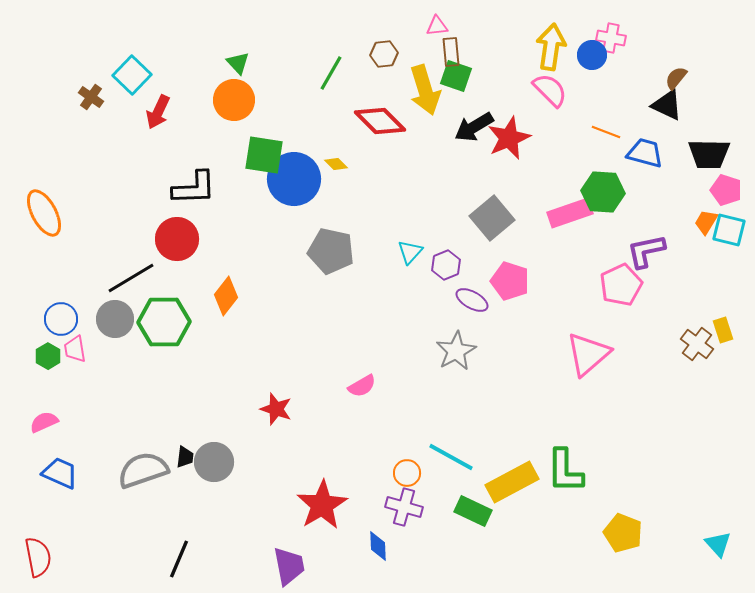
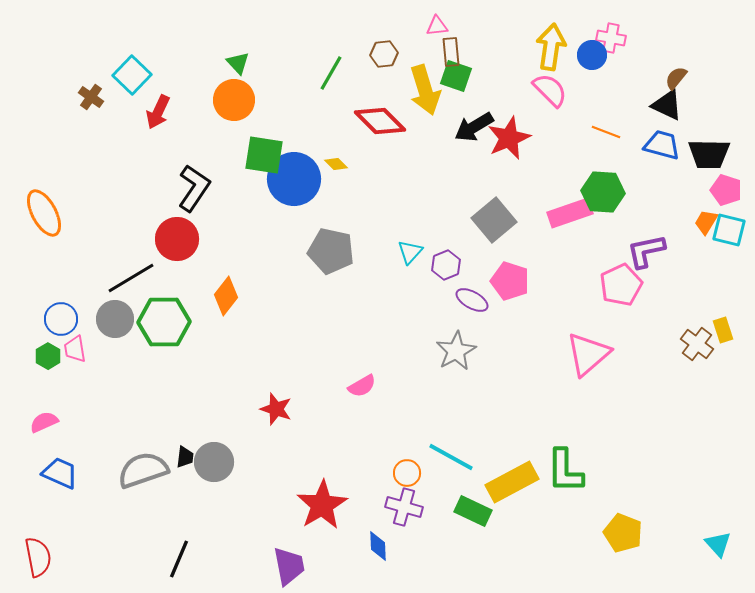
blue trapezoid at (645, 153): moved 17 px right, 8 px up
black L-shape at (194, 188): rotated 54 degrees counterclockwise
gray square at (492, 218): moved 2 px right, 2 px down
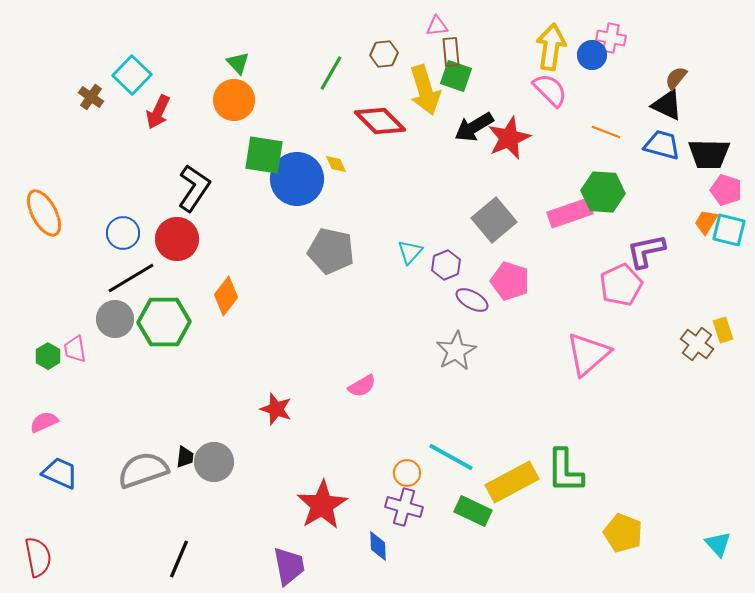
yellow diamond at (336, 164): rotated 20 degrees clockwise
blue circle at (294, 179): moved 3 px right
blue circle at (61, 319): moved 62 px right, 86 px up
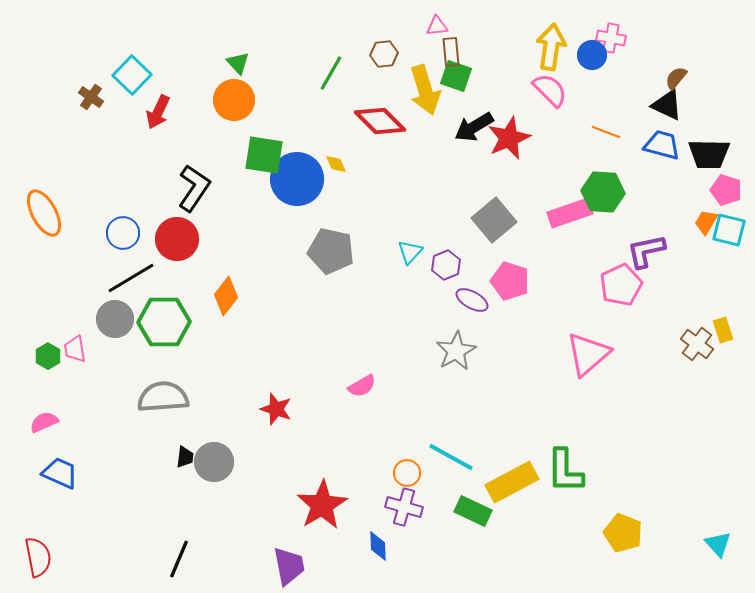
gray semicircle at (143, 470): moved 20 px right, 73 px up; rotated 15 degrees clockwise
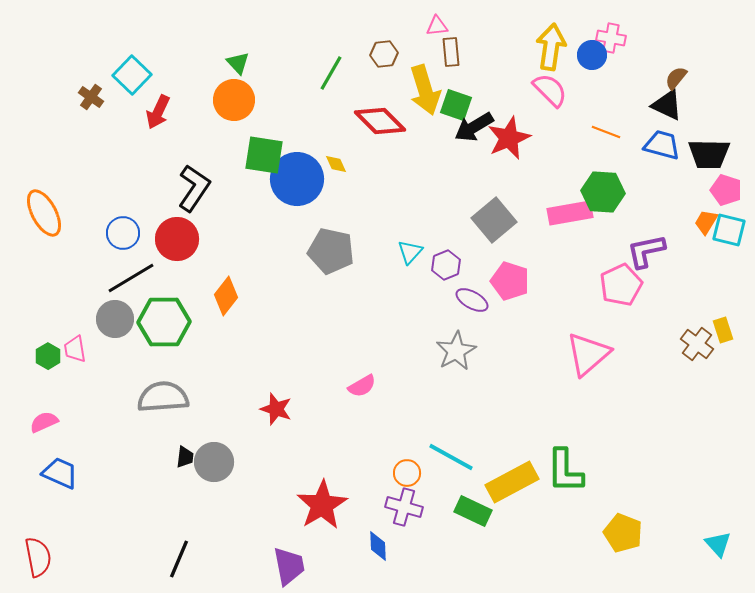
green square at (456, 76): moved 29 px down
pink rectangle at (570, 213): rotated 9 degrees clockwise
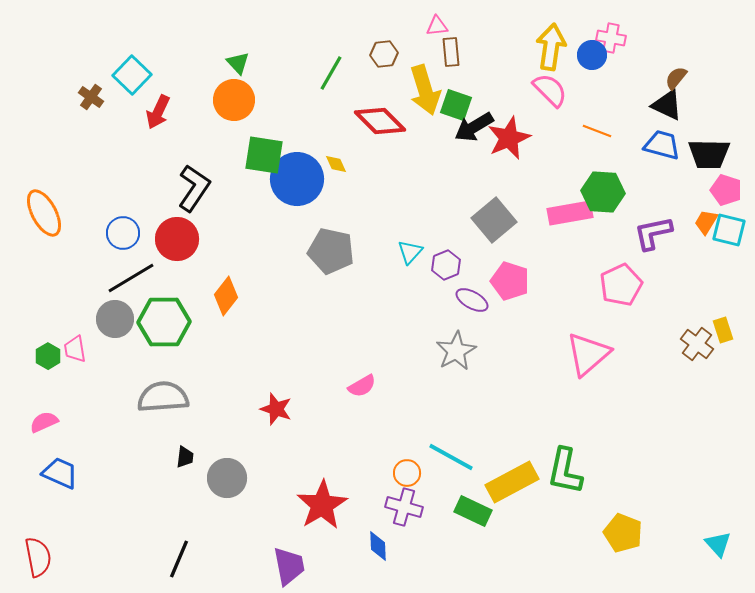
orange line at (606, 132): moved 9 px left, 1 px up
purple L-shape at (646, 251): moved 7 px right, 18 px up
gray circle at (214, 462): moved 13 px right, 16 px down
green L-shape at (565, 471): rotated 12 degrees clockwise
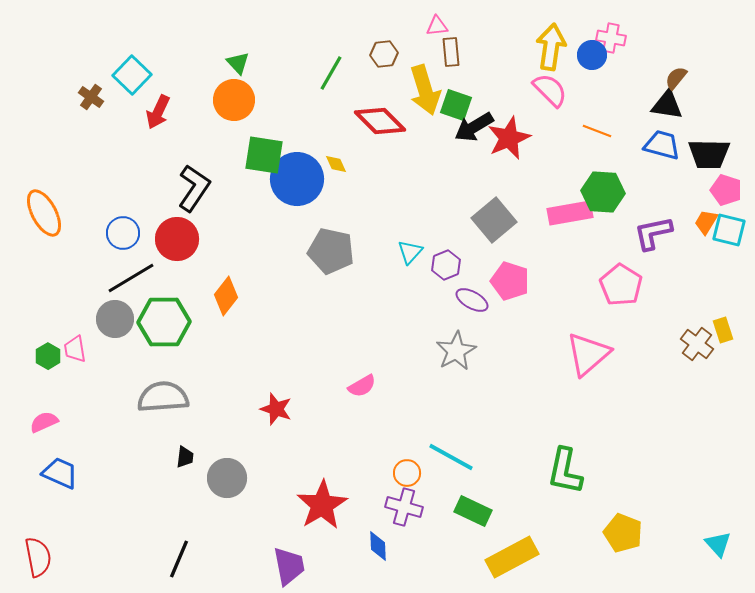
black triangle at (667, 105): rotated 16 degrees counterclockwise
pink pentagon at (621, 285): rotated 15 degrees counterclockwise
yellow rectangle at (512, 482): moved 75 px down
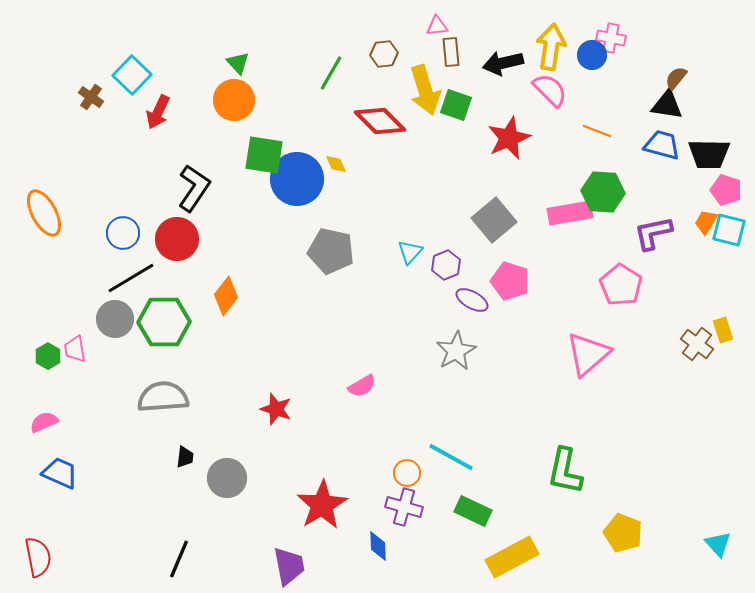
black arrow at (474, 127): moved 29 px right, 64 px up; rotated 18 degrees clockwise
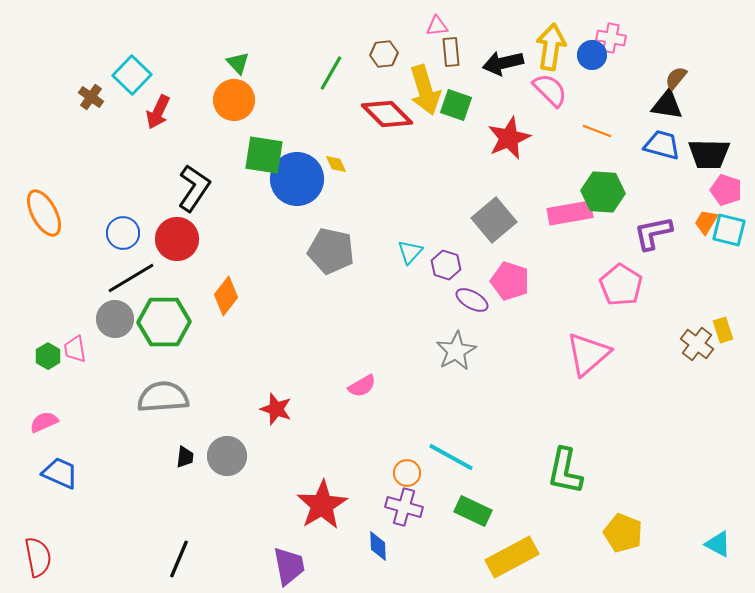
red diamond at (380, 121): moved 7 px right, 7 px up
purple hexagon at (446, 265): rotated 20 degrees counterclockwise
gray circle at (227, 478): moved 22 px up
cyan triangle at (718, 544): rotated 20 degrees counterclockwise
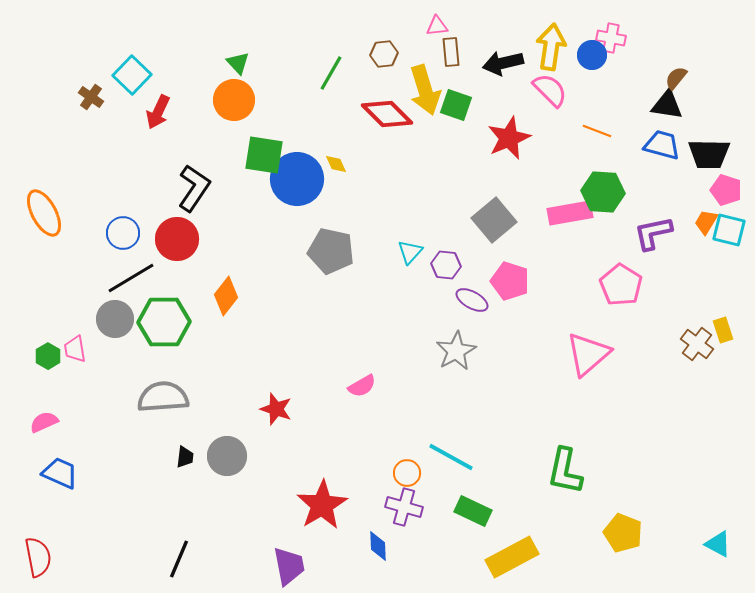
purple hexagon at (446, 265): rotated 12 degrees counterclockwise
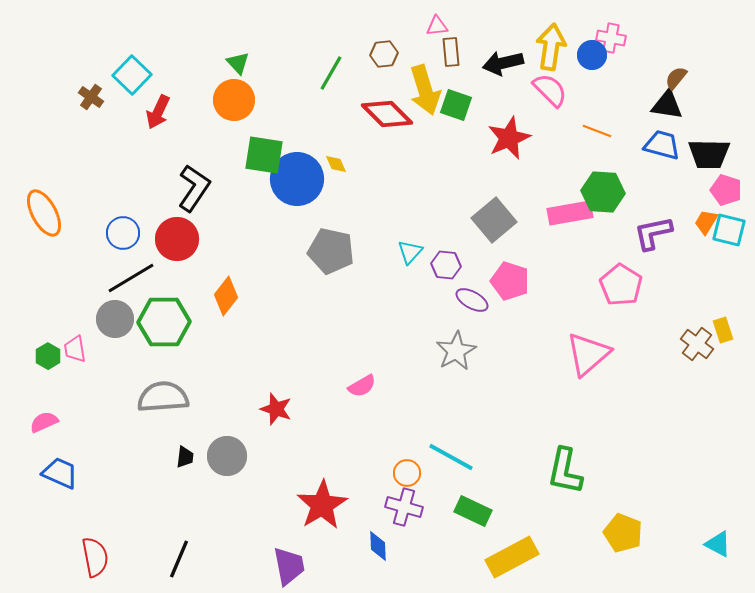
red semicircle at (38, 557): moved 57 px right
